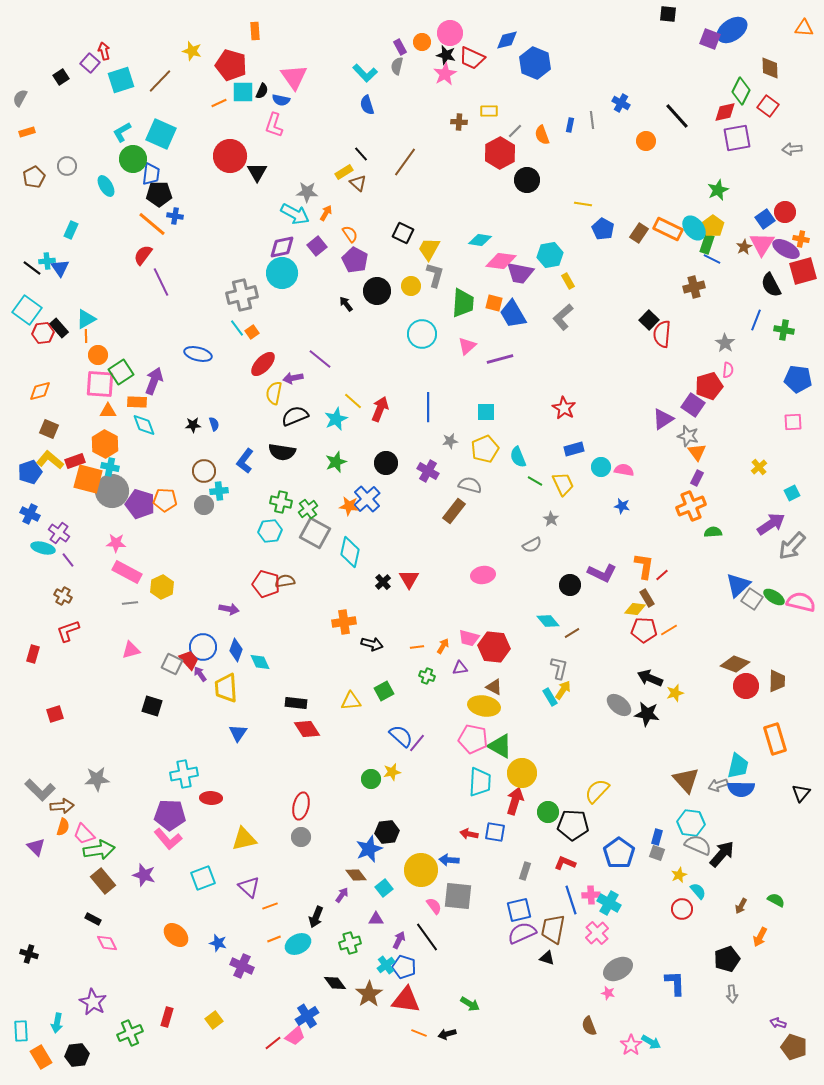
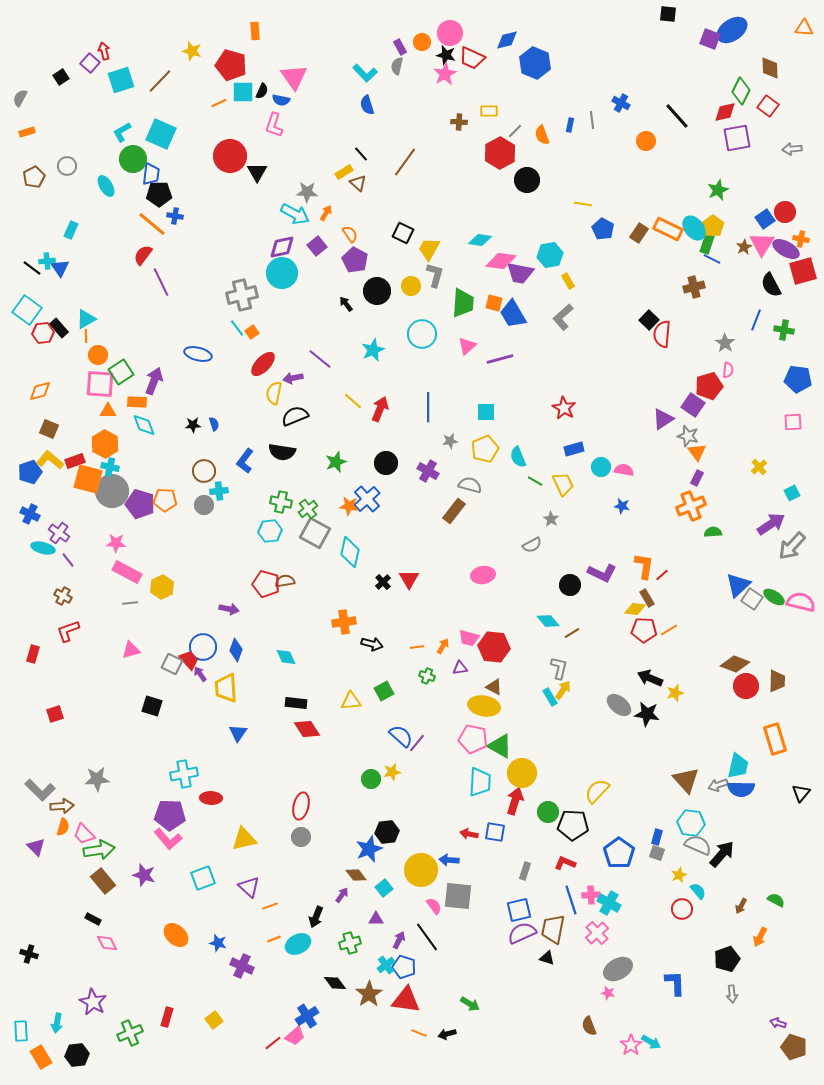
cyan star at (336, 419): moved 37 px right, 69 px up
cyan diamond at (260, 662): moved 26 px right, 5 px up
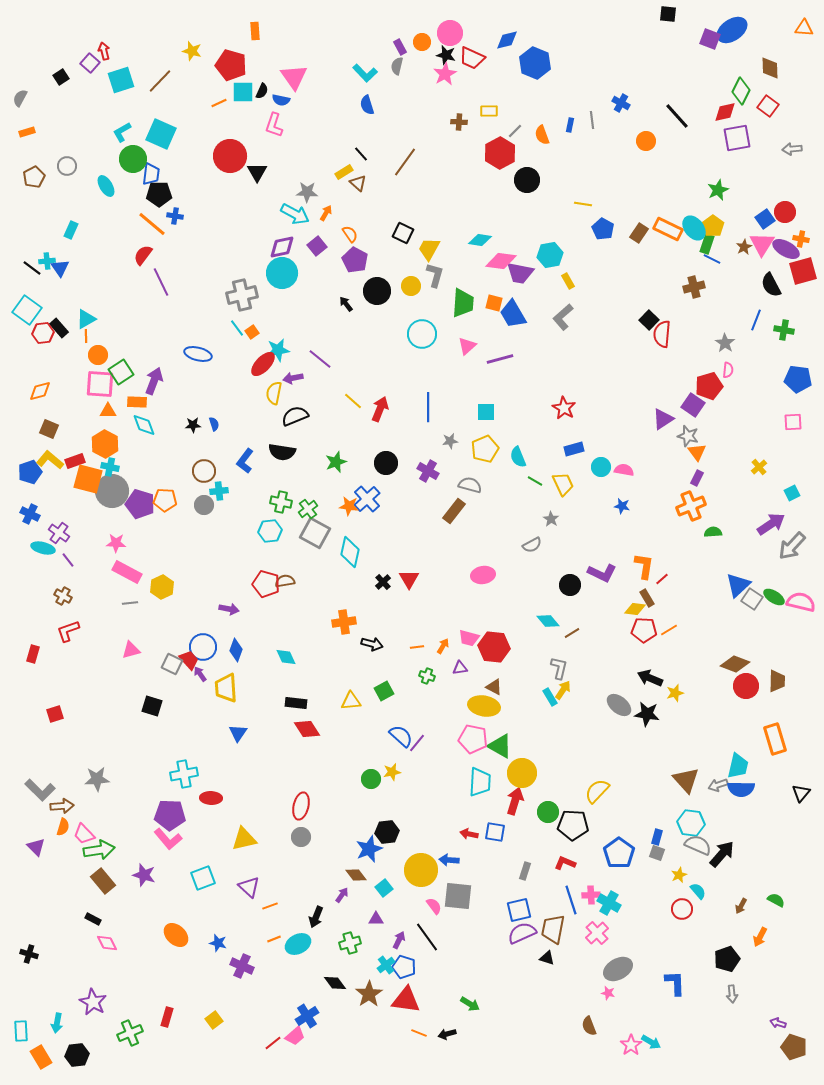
cyan star at (373, 350): moved 95 px left; rotated 15 degrees clockwise
red line at (662, 575): moved 4 px down
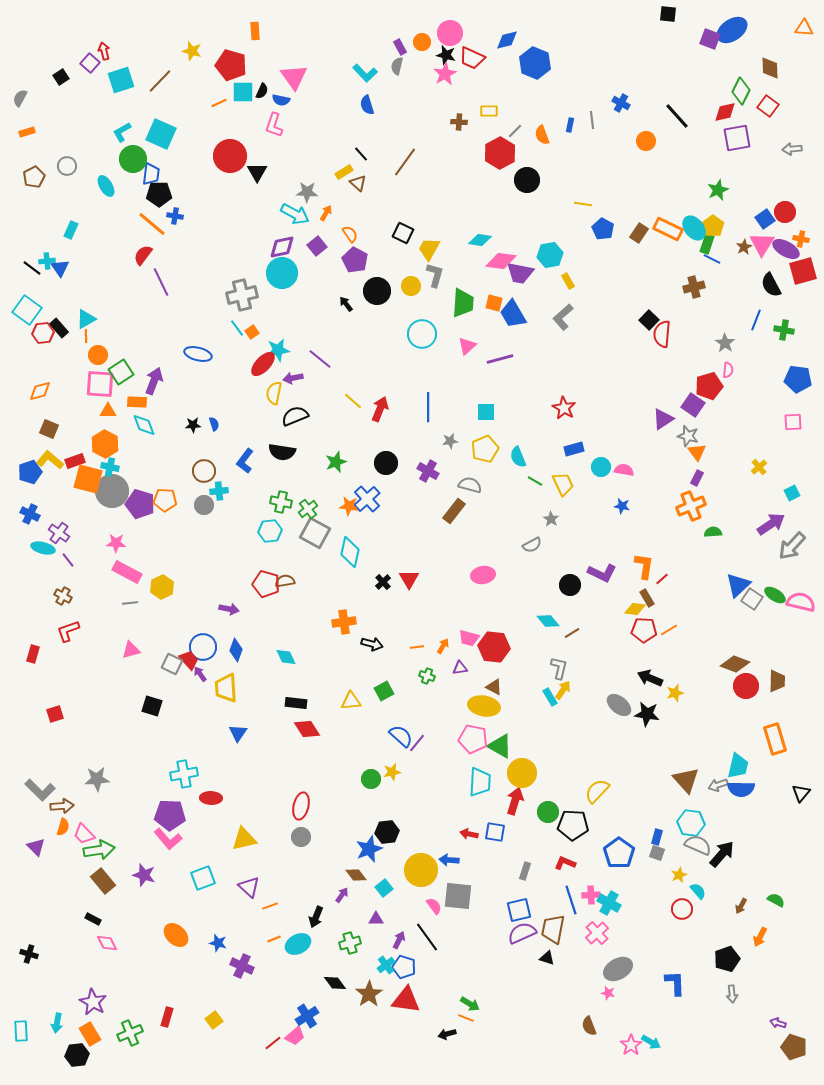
green ellipse at (774, 597): moved 1 px right, 2 px up
orange line at (419, 1033): moved 47 px right, 15 px up
orange rectangle at (41, 1057): moved 49 px right, 23 px up
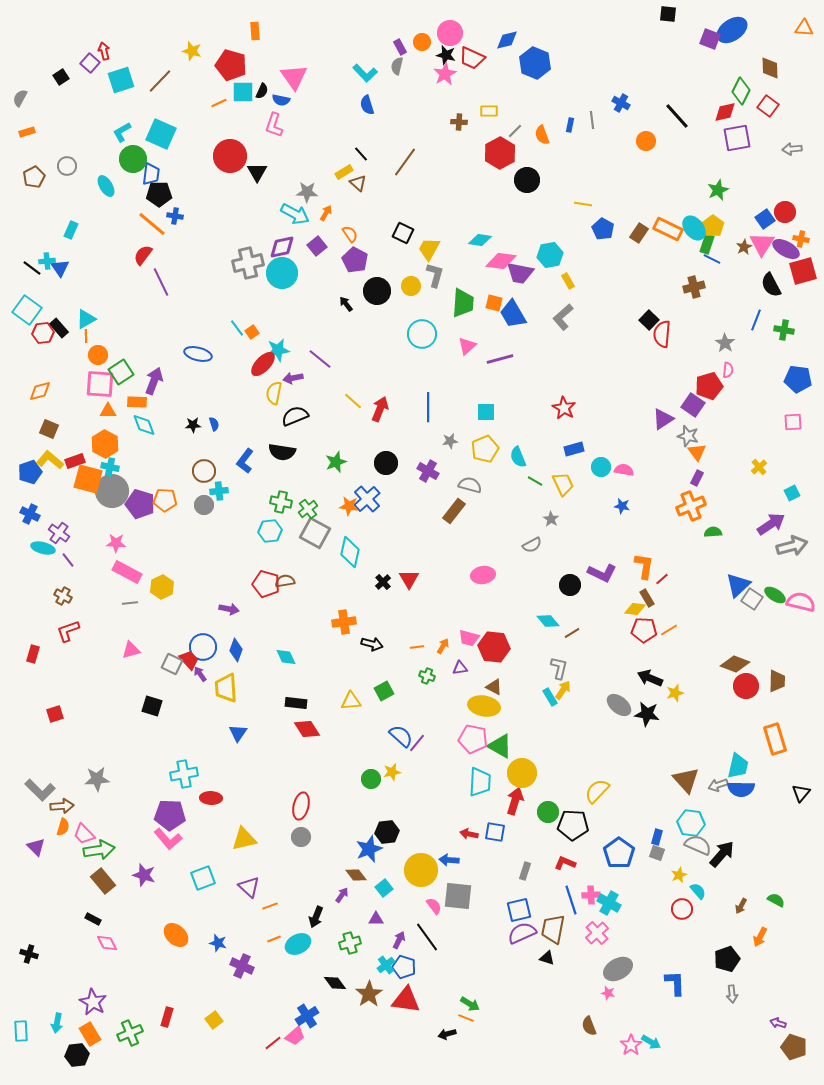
gray cross at (242, 295): moved 6 px right, 32 px up
gray arrow at (792, 546): rotated 148 degrees counterclockwise
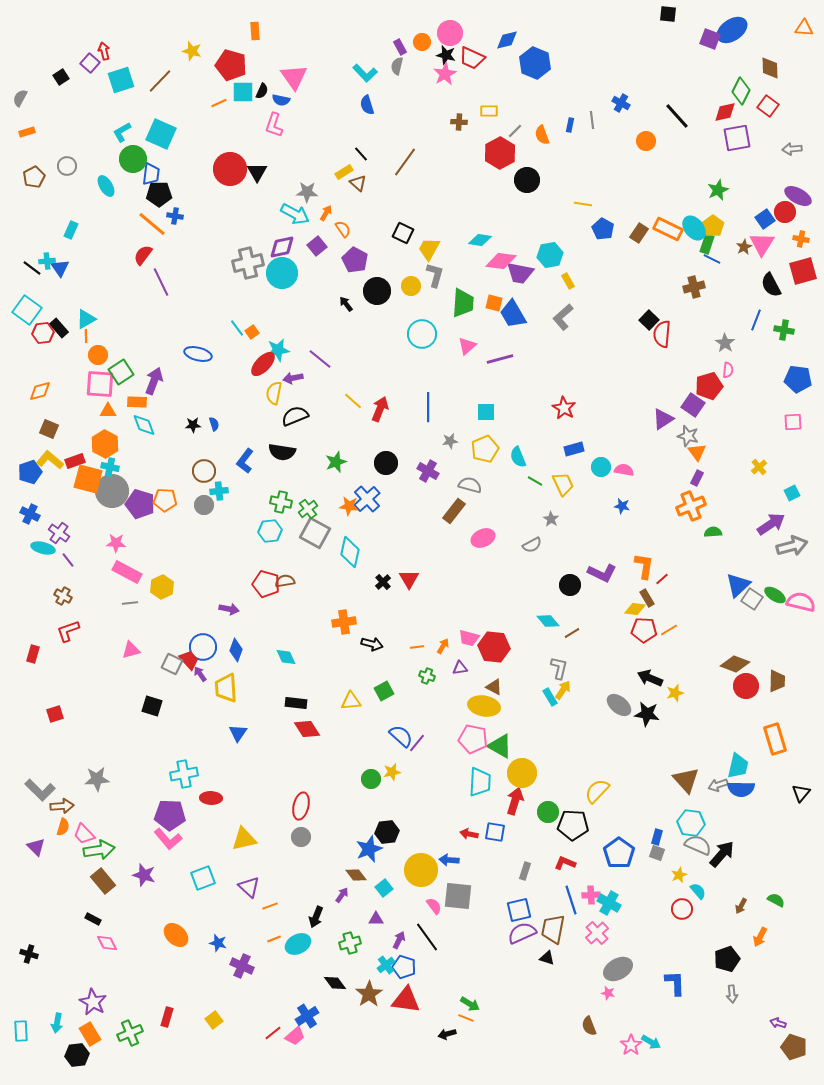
red circle at (230, 156): moved 13 px down
orange semicircle at (350, 234): moved 7 px left, 5 px up
purple ellipse at (786, 249): moved 12 px right, 53 px up
pink ellipse at (483, 575): moved 37 px up; rotated 15 degrees counterclockwise
red line at (273, 1043): moved 10 px up
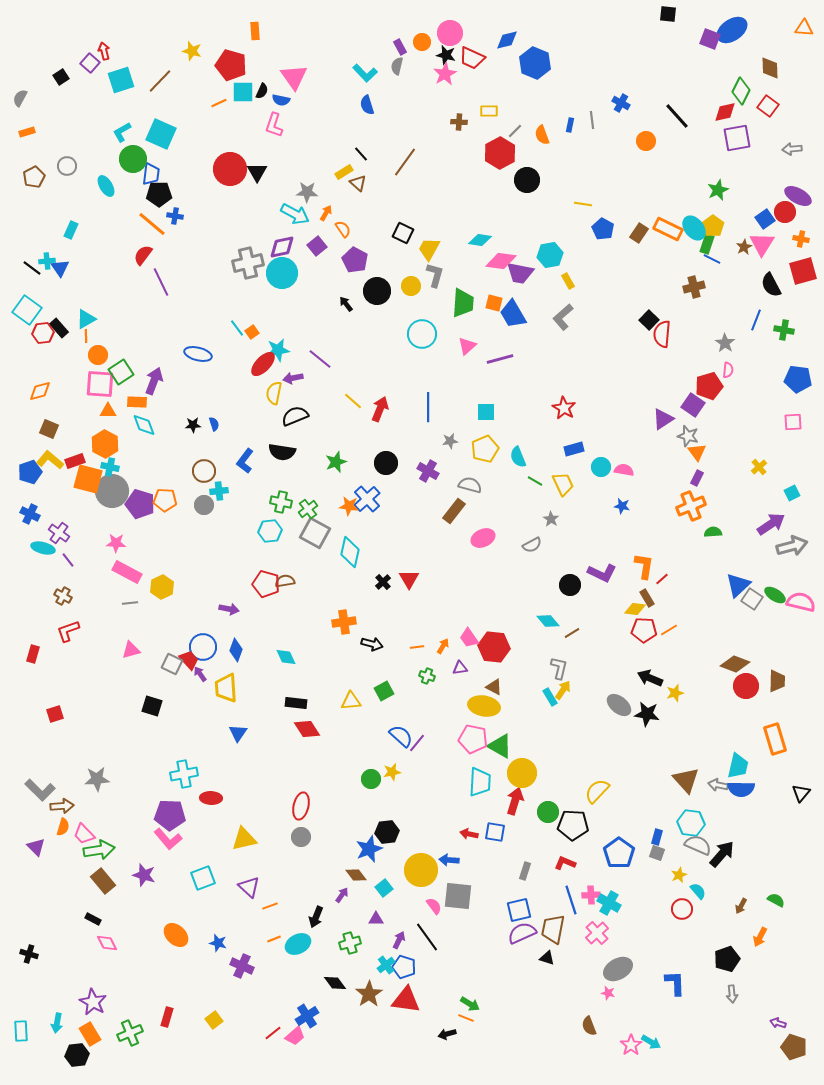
pink trapezoid at (469, 638): rotated 40 degrees clockwise
gray arrow at (718, 785): rotated 30 degrees clockwise
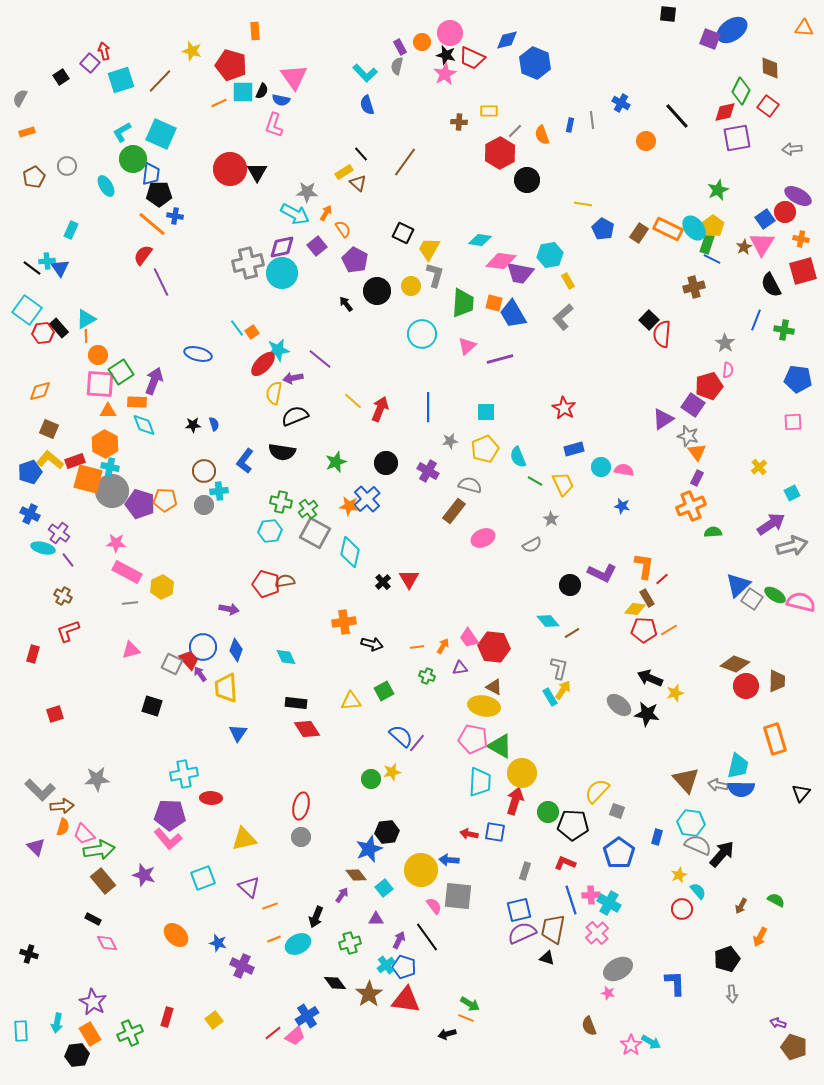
gray square at (657, 853): moved 40 px left, 42 px up
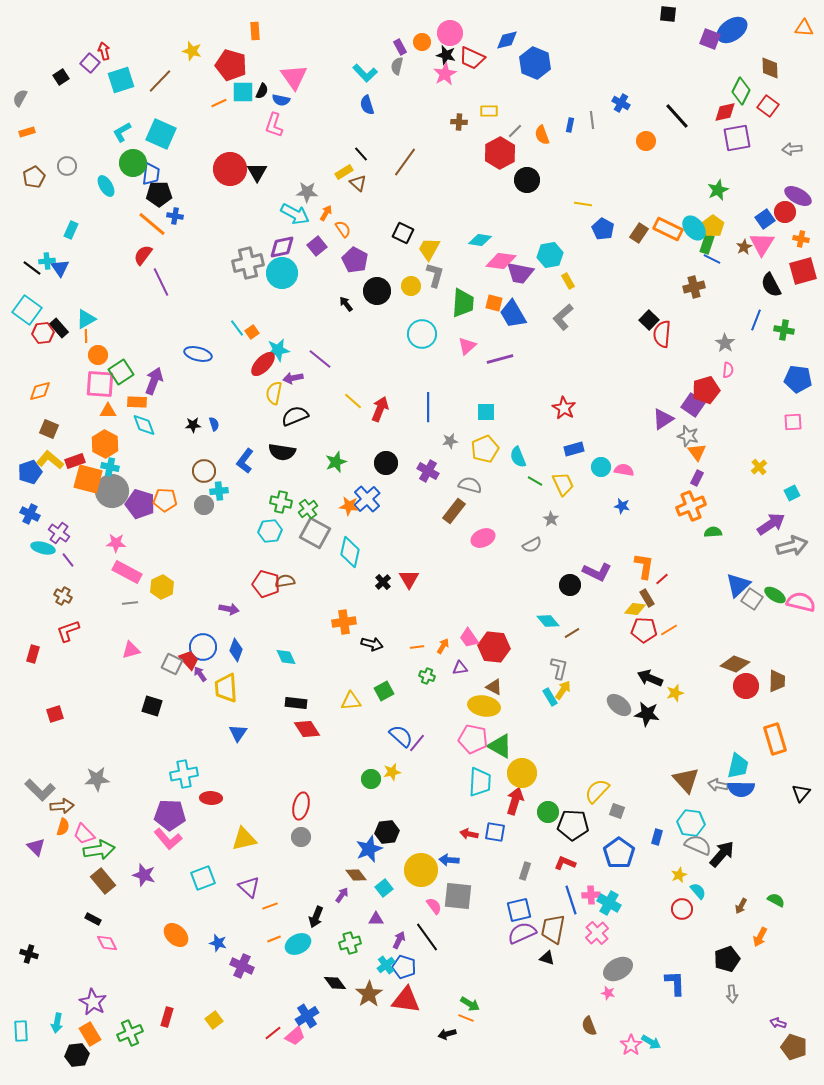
green circle at (133, 159): moved 4 px down
red pentagon at (709, 386): moved 3 px left, 4 px down
purple L-shape at (602, 573): moved 5 px left, 1 px up
